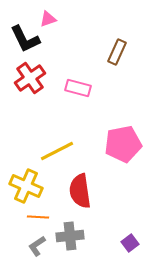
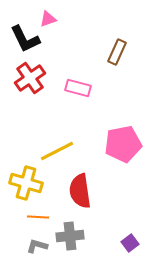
yellow cross: moved 3 px up; rotated 8 degrees counterclockwise
gray L-shape: rotated 50 degrees clockwise
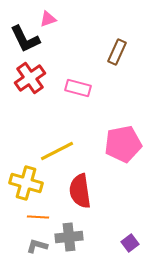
gray cross: moved 1 px left, 1 px down
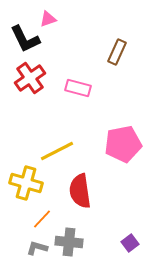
orange line: moved 4 px right, 2 px down; rotated 50 degrees counterclockwise
gray cross: moved 5 px down; rotated 12 degrees clockwise
gray L-shape: moved 2 px down
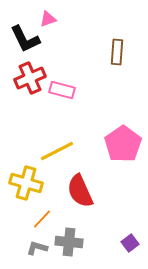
brown rectangle: rotated 20 degrees counterclockwise
red cross: rotated 12 degrees clockwise
pink rectangle: moved 16 px left, 2 px down
pink pentagon: rotated 24 degrees counterclockwise
red semicircle: rotated 16 degrees counterclockwise
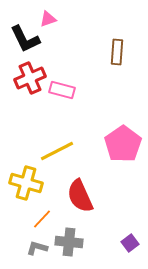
red semicircle: moved 5 px down
